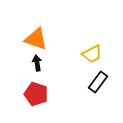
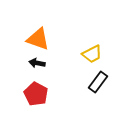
orange triangle: moved 2 px right
black arrow: rotated 70 degrees counterclockwise
red pentagon: rotated 10 degrees clockwise
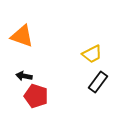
orange triangle: moved 16 px left, 3 px up
black arrow: moved 13 px left, 13 px down
red pentagon: moved 2 px down; rotated 10 degrees counterclockwise
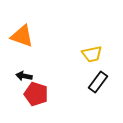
yellow trapezoid: rotated 15 degrees clockwise
red pentagon: moved 2 px up
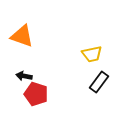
black rectangle: moved 1 px right
